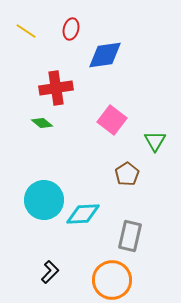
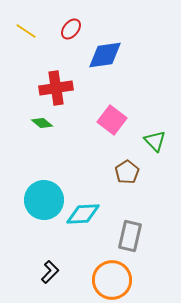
red ellipse: rotated 25 degrees clockwise
green triangle: rotated 15 degrees counterclockwise
brown pentagon: moved 2 px up
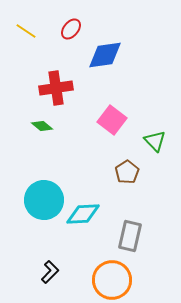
green diamond: moved 3 px down
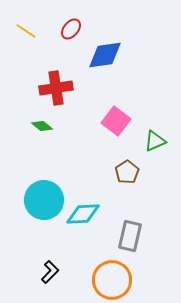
pink square: moved 4 px right, 1 px down
green triangle: rotated 50 degrees clockwise
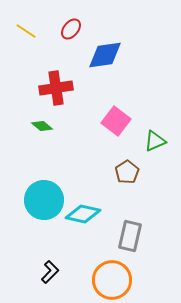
cyan diamond: rotated 16 degrees clockwise
